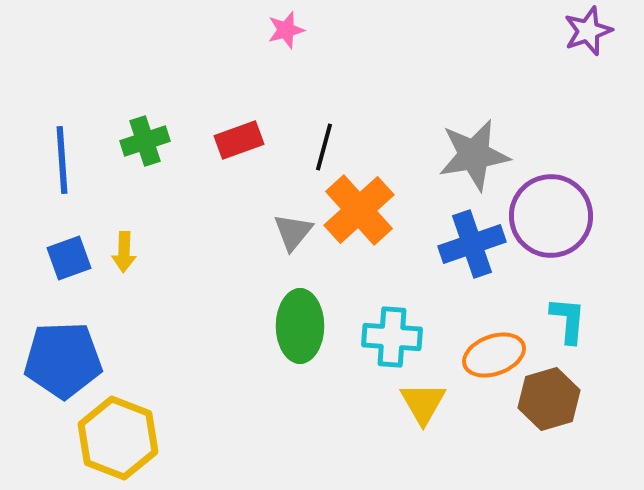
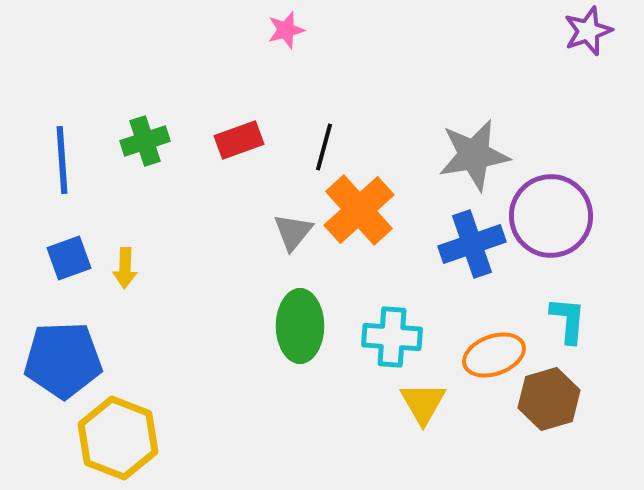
yellow arrow: moved 1 px right, 16 px down
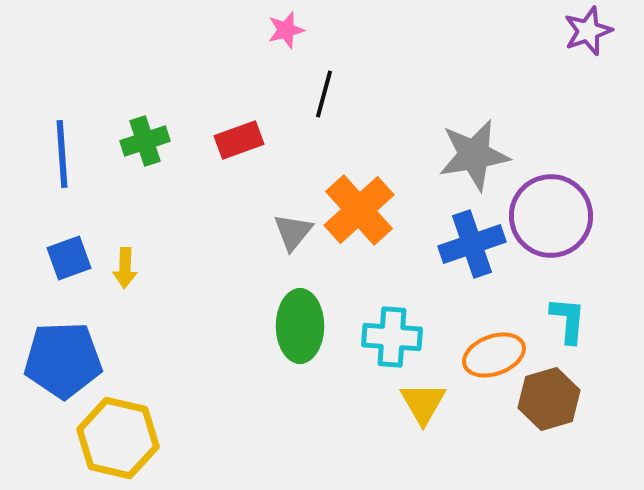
black line: moved 53 px up
blue line: moved 6 px up
yellow hexagon: rotated 8 degrees counterclockwise
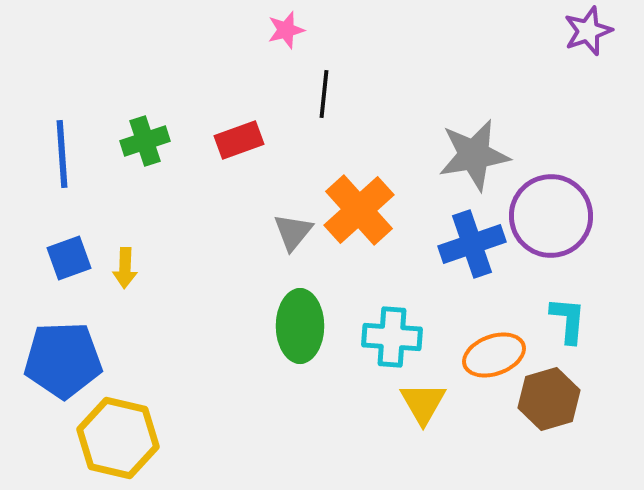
black line: rotated 9 degrees counterclockwise
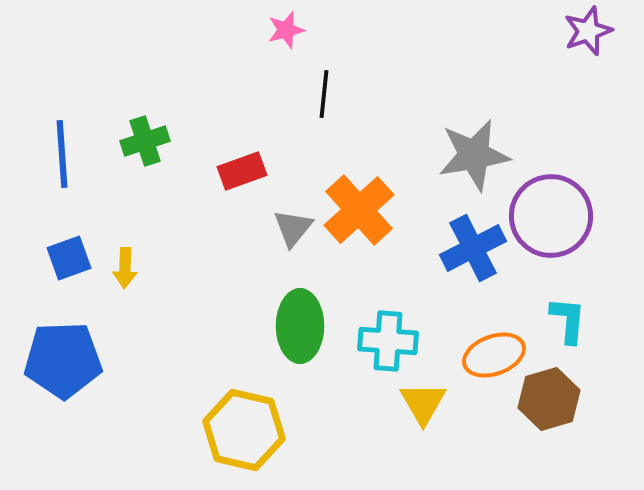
red rectangle: moved 3 px right, 31 px down
gray triangle: moved 4 px up
blue cross: moved 1 px right, 4 px down; rotated 8 degrees counterclockwise
cyan cross: moved 4 px left, 4 px down
yellow hexagon: moved 126 px right, 8 px up
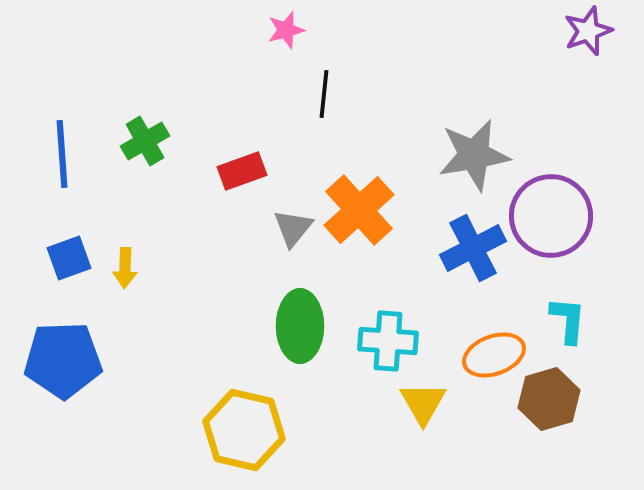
green cross: rotated 12 degrees counterclockwise
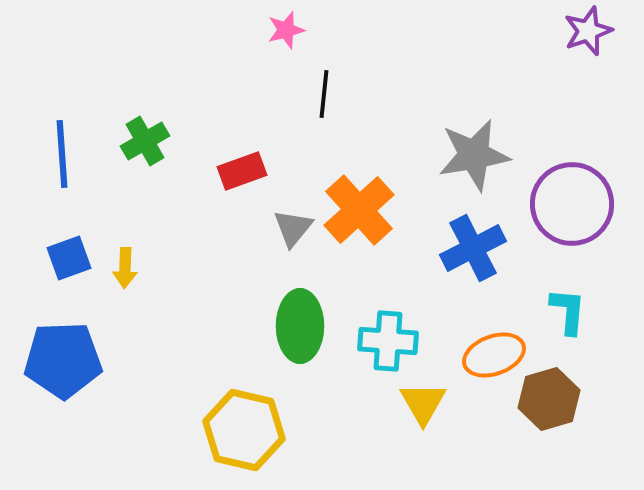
purple circle: moved 21 px right, 12 px up
cyan L-shape: moved 9 px up
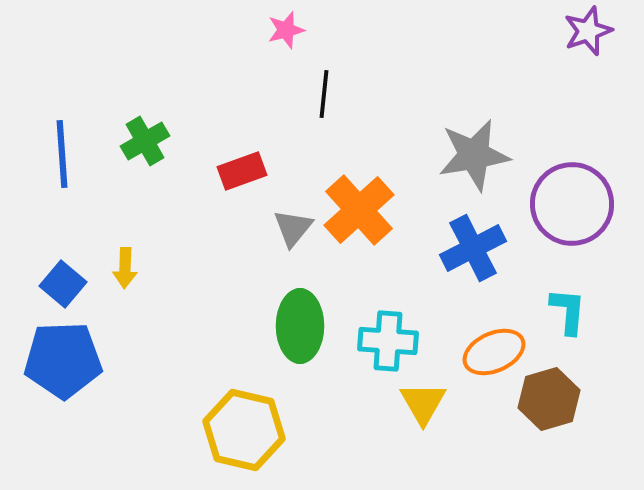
blue square: moved 6 px left, 26 px down; rotated 30 degrees counterclockwise
orange ellipse: moved 3 px up; rotated 4 degrees counterclockwise
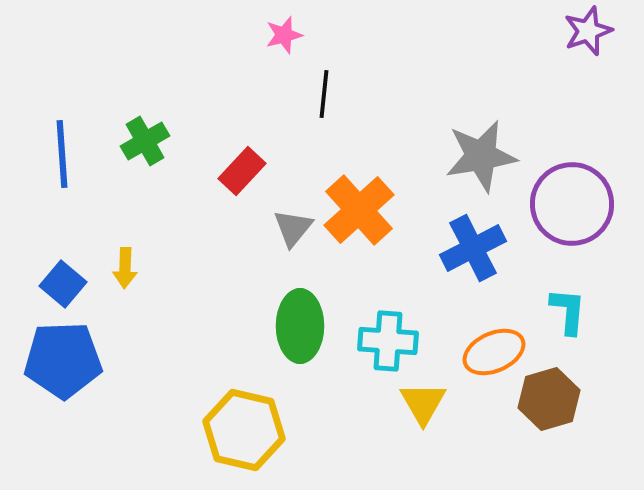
pink star: moved 2 px left, 5 px down
gray star: moved 7 px right, 1 px down
red rectangle: rotated 27 degrees counterclockwise
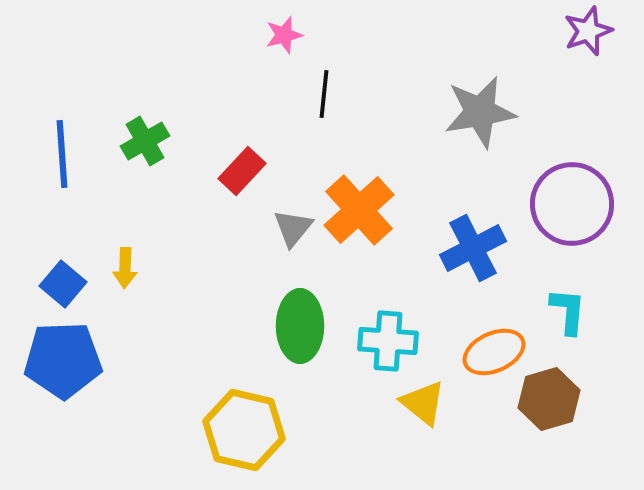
gray star: moved 1 px left, 44 px up
yellow triangle: rotated 21 degrees counterclockwise
